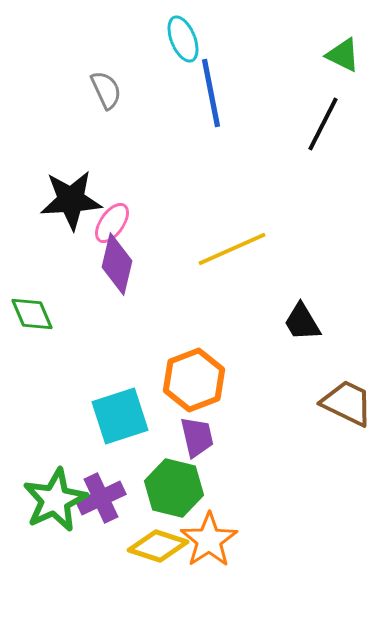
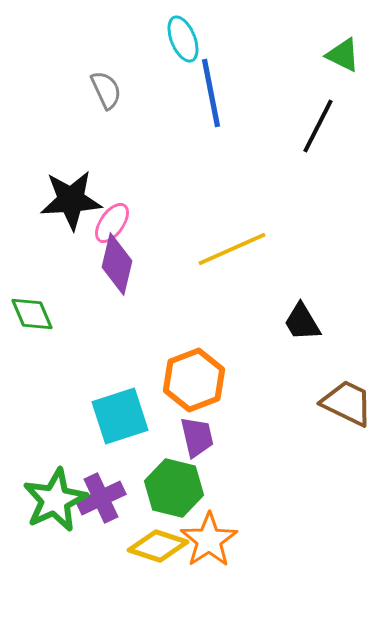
black line: moved 5 px left, 2 px down
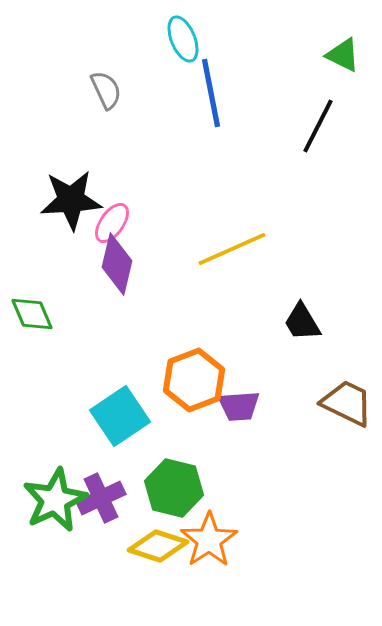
cyan square: rotated 16 degrees counterclockwise
purple trapezoid: moved 42 px right, 31 px up; rotated 99 degrees clockwise
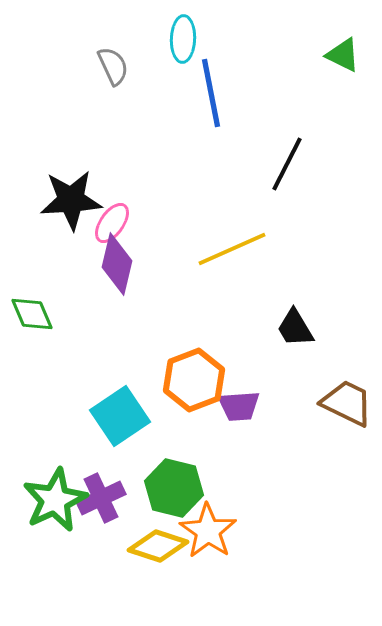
cyan ellipse: rotated 24 degrees clockwise
gray semicircle: moved 7 px right, 24 px up
black line: moved 31 px left, 38 px down
black trapezoid: moved 7 px left, 6 px down
orange star: moved 1 px left, 9 px up; rotated 4 degrees counterclockwise
